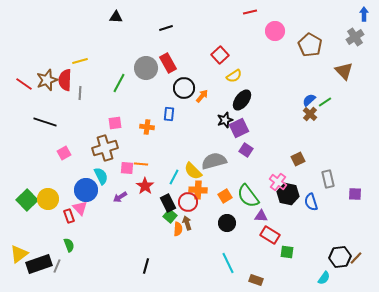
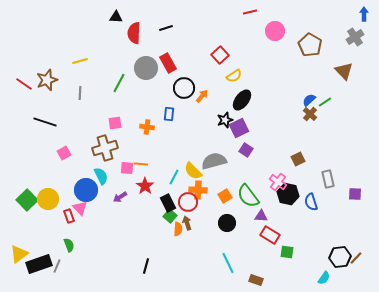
red semicircle at (65, 80): moved 69 px right, 47 px up
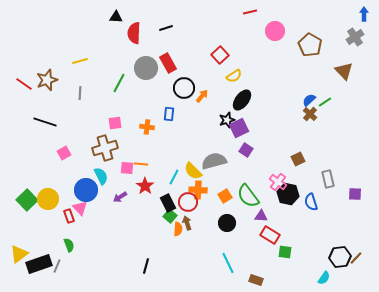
black star at (225, 120): moved 2 px right
green square at (287, 252): moved 2 px left
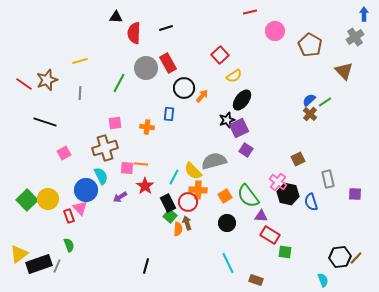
cyan semicircle at (324, 278): moved 1 px left, 2 px down; rotated 56 degrees counterclockwise
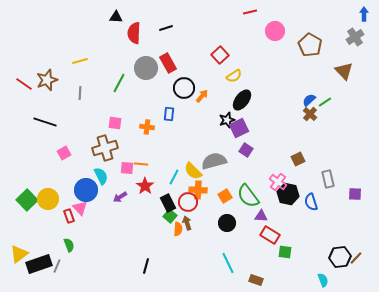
pink square at (115, 123): rotated 16 degrees clockwise
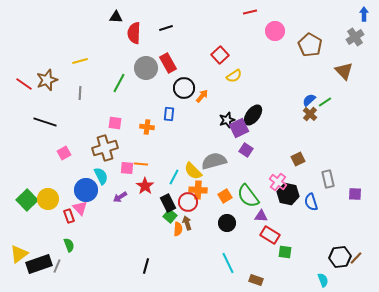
black ellipse at (242, 100): moved 11 px right, 15 px down
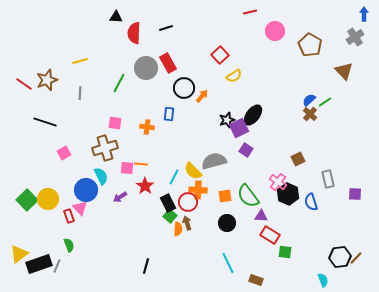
black hexagon at (288, 194): rotated 10 degrees clockwise
orange square at (225, 196): rotated 24 degrees clockwise
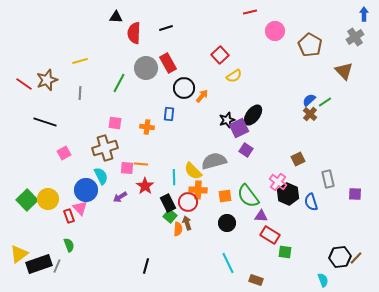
cyan line at (174, 177): rotated 28 degrees counterclockwise
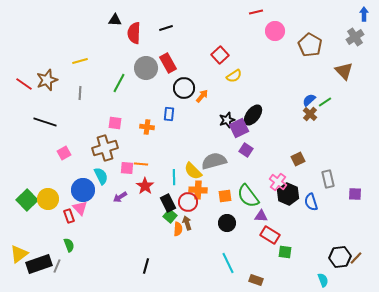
red line at (250, 12): moved 6 px right
black triangle at (116, 17): moved 1 px left, 3 px down
blue circle at (86, 190): moved 3 px left
